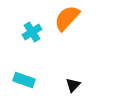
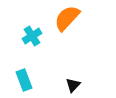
cyan cross: moved 4 px down
cyan rectangle: rotated 50 degrees clockwise
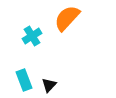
black triangle: moved 24 px left
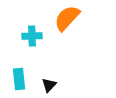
cyan cross: rotated 30 degrees clockwise
cyan rectangle: moved 5 px left, 1 px up; rotated 15 degrees clockwise
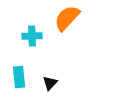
cyan rectangle: moved 2 px up
black triangle: moved 1 px right, 2 px up
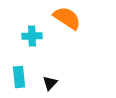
orange semicircle: rotated 80 degrees clockwise
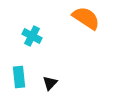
orange semicircle: moved 19 px right
cyan cross: rotated 30 degrees clockwise
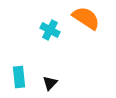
cyan cross: moved 18 px right, 6 px up
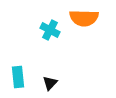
orange semicircle: moved 2 px left; rotated 148 degrees clockwise
cyan rectangle: moved 1 px left
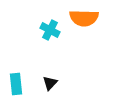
cyan rectangle: moved 2 px left, 7 px down
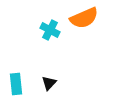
orange semicircle: rotated 24 degrees counterclockwise
black triangle: moved 1 px left
